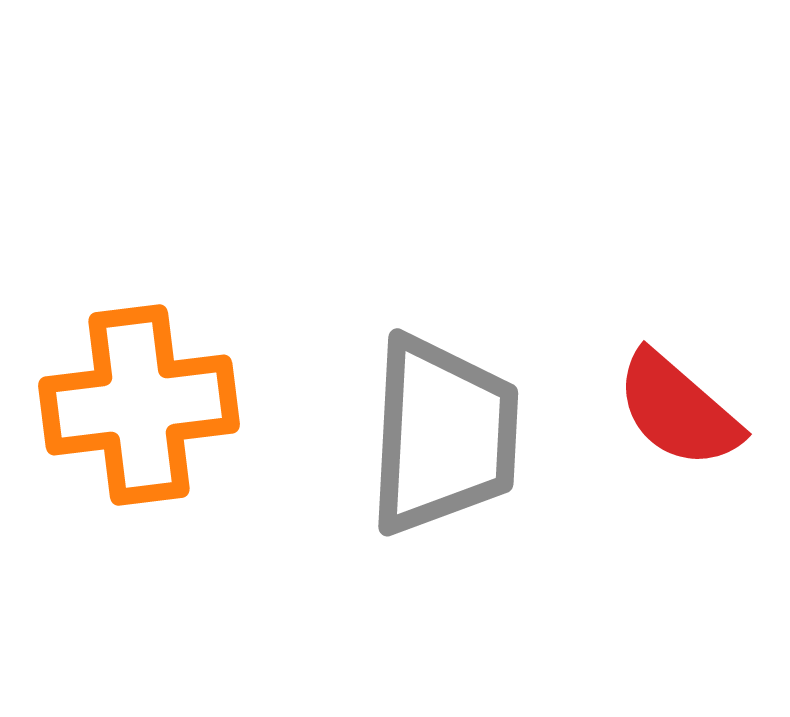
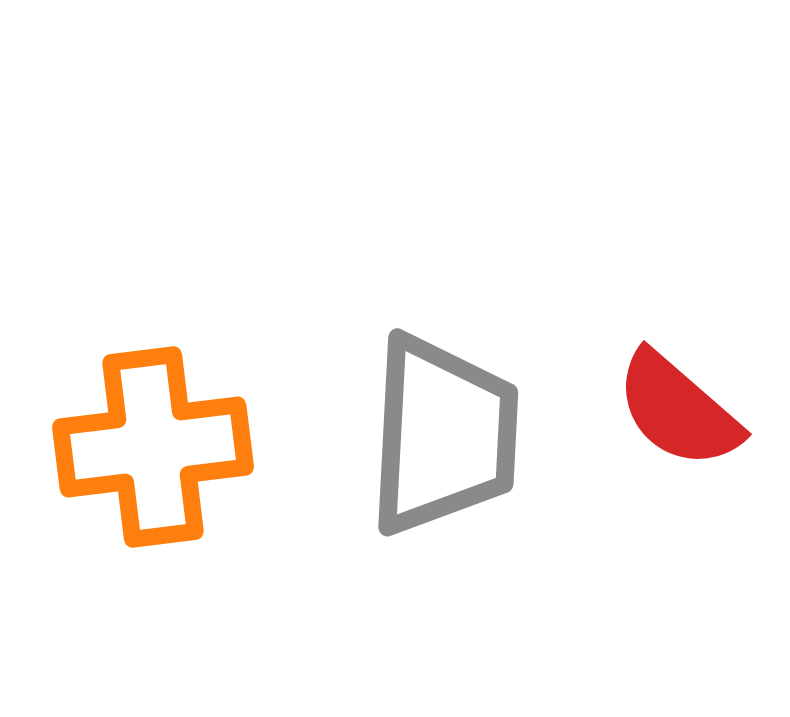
orange cross: moved 14 px right, 42 px down
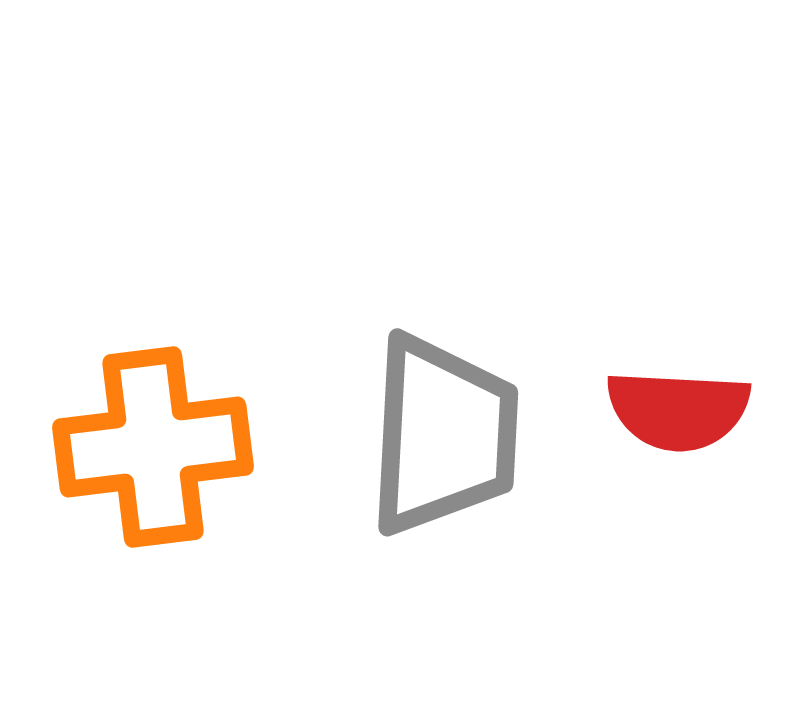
red semicircle: rotated 38 degrees counterclockwise
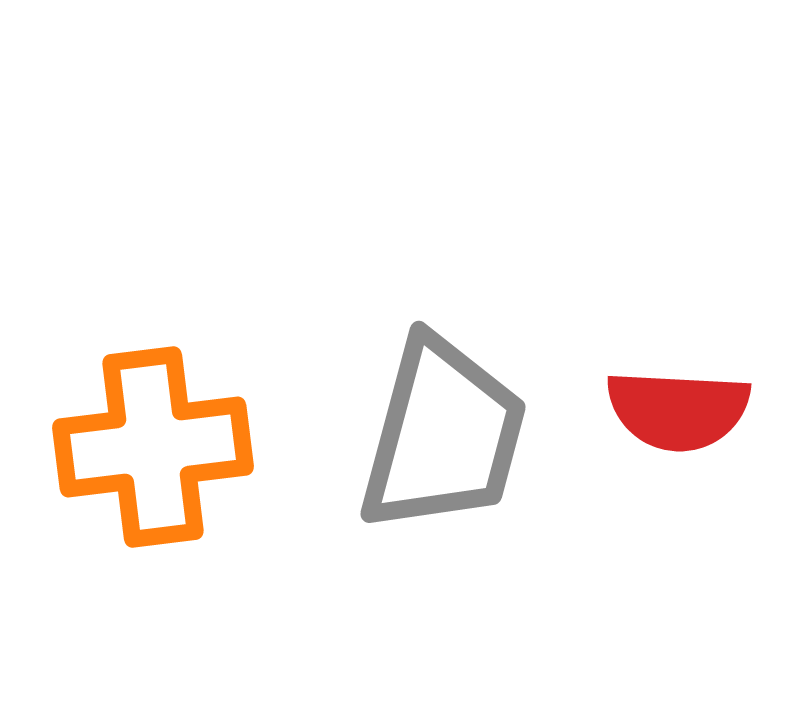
gray trapezoid: rotated 12 degrees clockwise
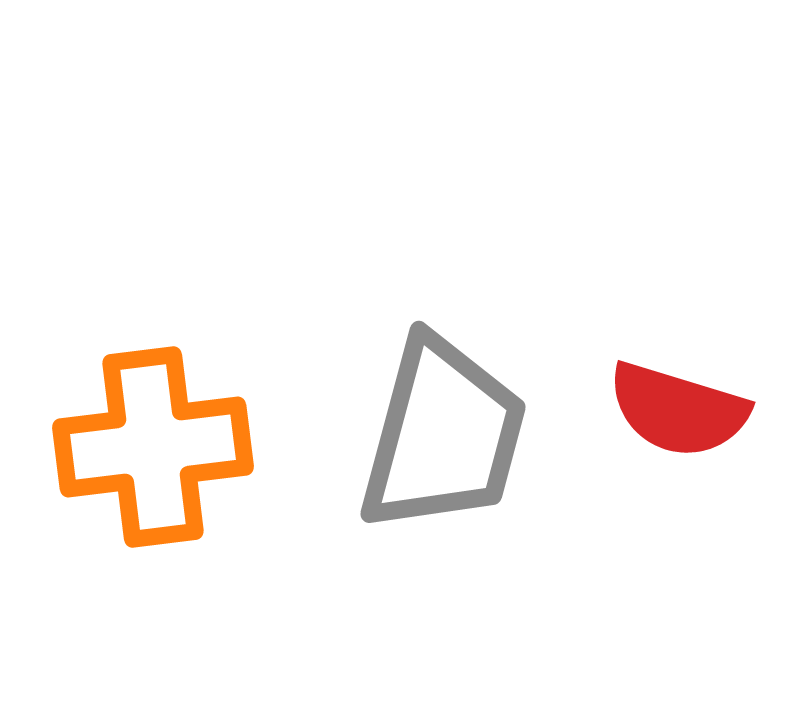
red semicircle: rotated 14 degrees clockwise
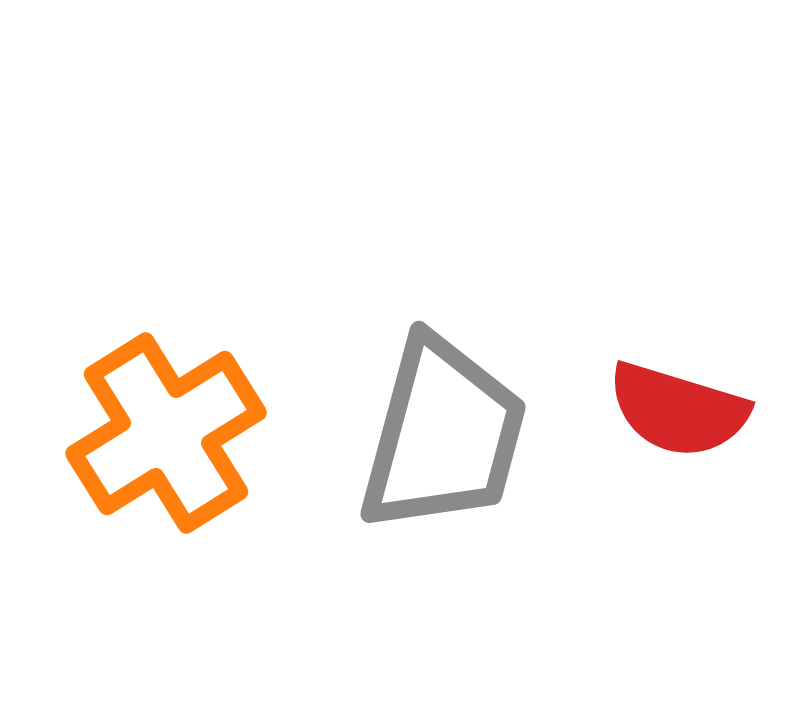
orange cross: moved 13 px right, 14 px up; rotated 25 degrees counterclockwise
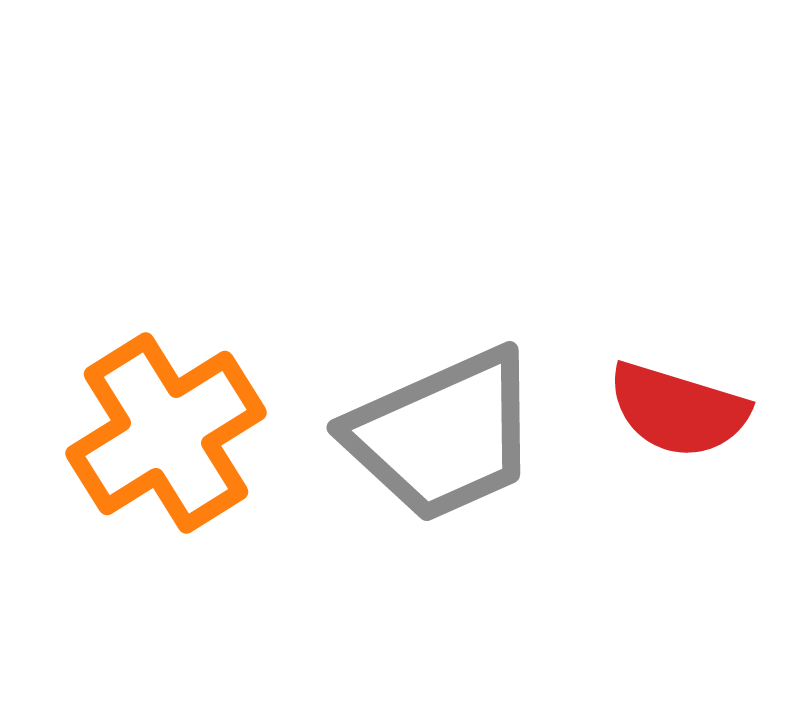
gray trapezoid: rotated 51 degrees clockwise
